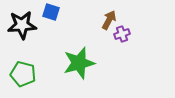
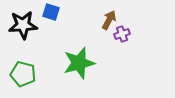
black star: moved 1 px right
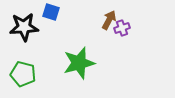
black star: moved 1 px right, 2 px down
purple cross: moved 6 px up
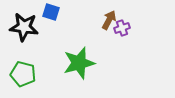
black star: rotated 12 degrees clockwise
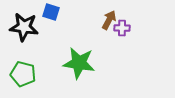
purple cross: rotated 21 degrees clockwise
green star: rotated 24 degrees clockwise
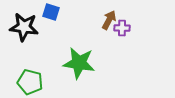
green pentagon: moved 7 px right, 8 px down
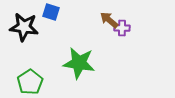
brown arrow: rotated 78 degrees counterclockwise
green pentagon: rotated 25 degrees clockwise
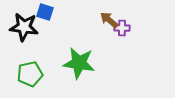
blue square: moved 6 px left
green pentagon: moved 8 px up; rotated 20 degrees clockwise
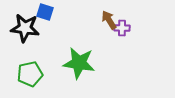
brown arrow: rotated 18 degrees clockwise
black star: moved 1 px right, 1 px down
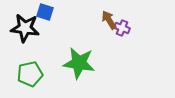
purple cross: rotated 21 degrees clockwise
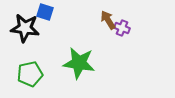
brown arrow: moved 1 px left
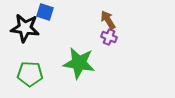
purple cross: moved 13 px left, 9 px down
green pentagon: rotated 15 degrees clockwise
